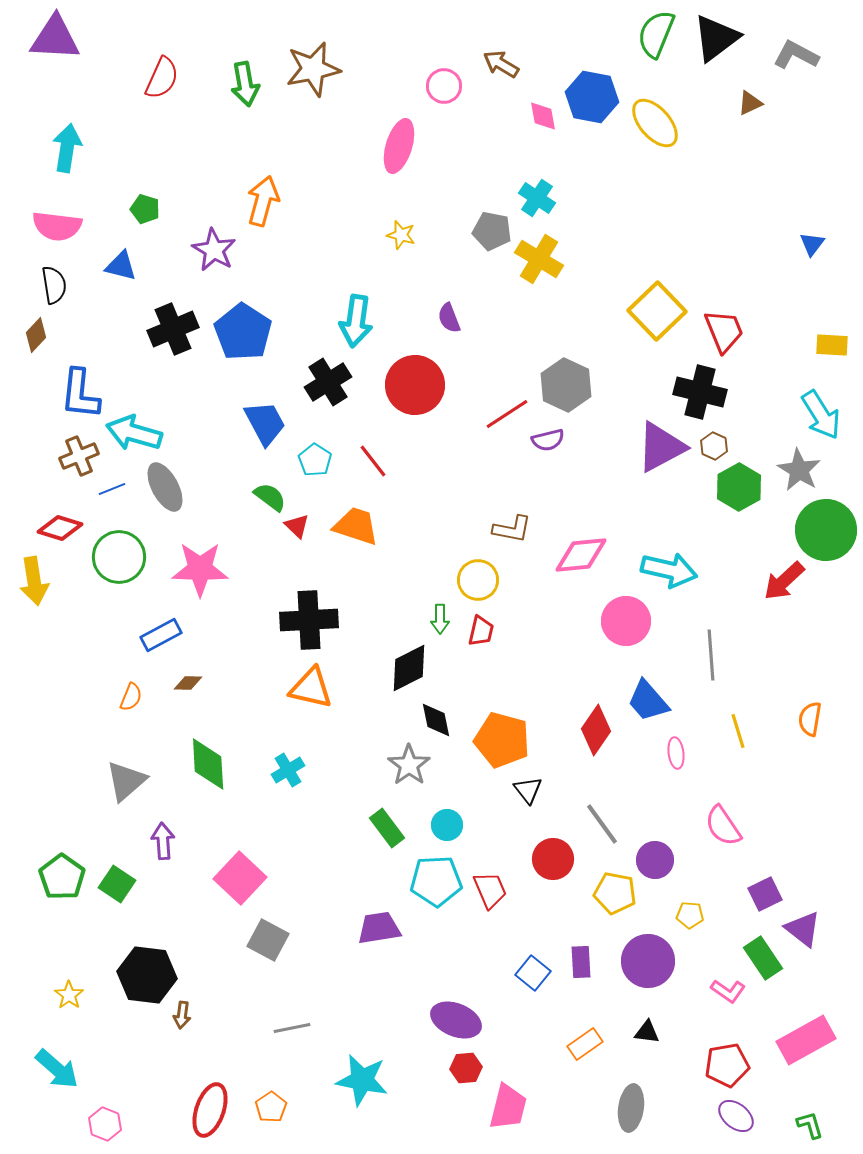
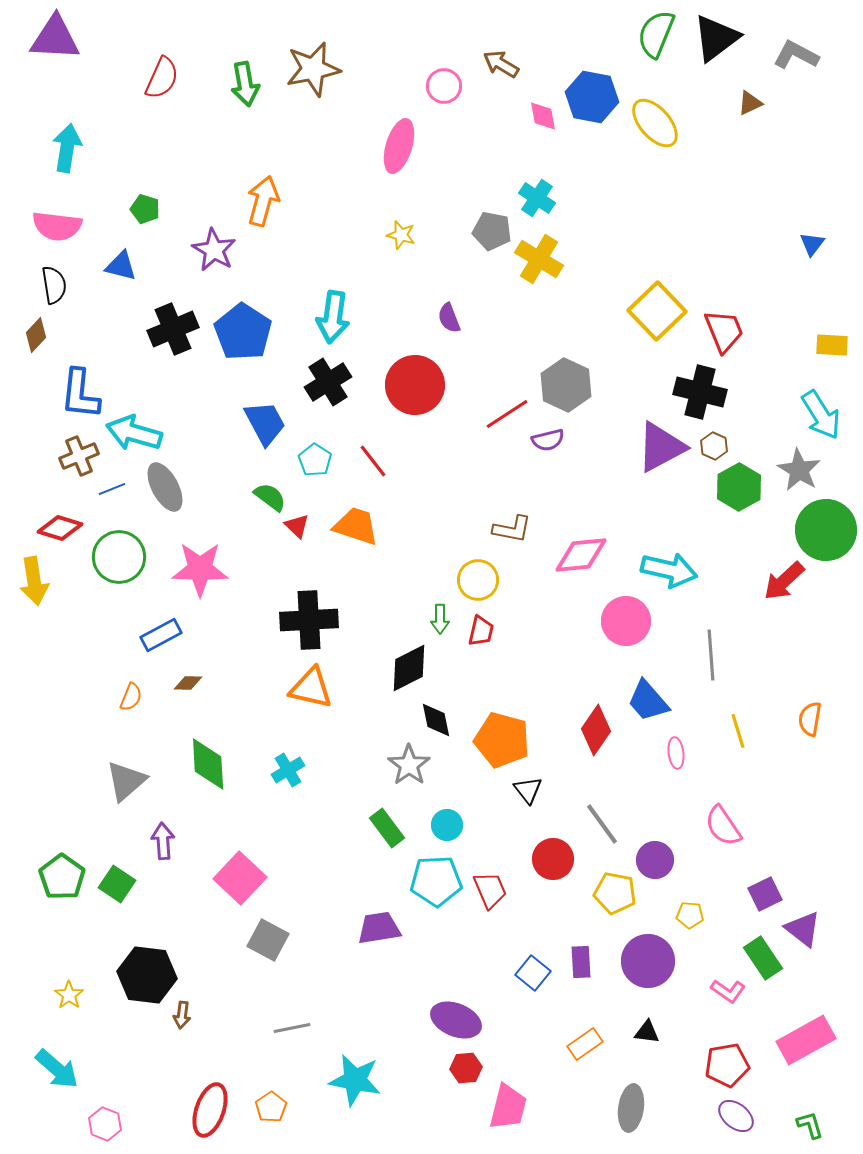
cyan arrow at (356, 321): moved 23 px left, 4 px up
cyan star at (362, 1080): moved 7 px left
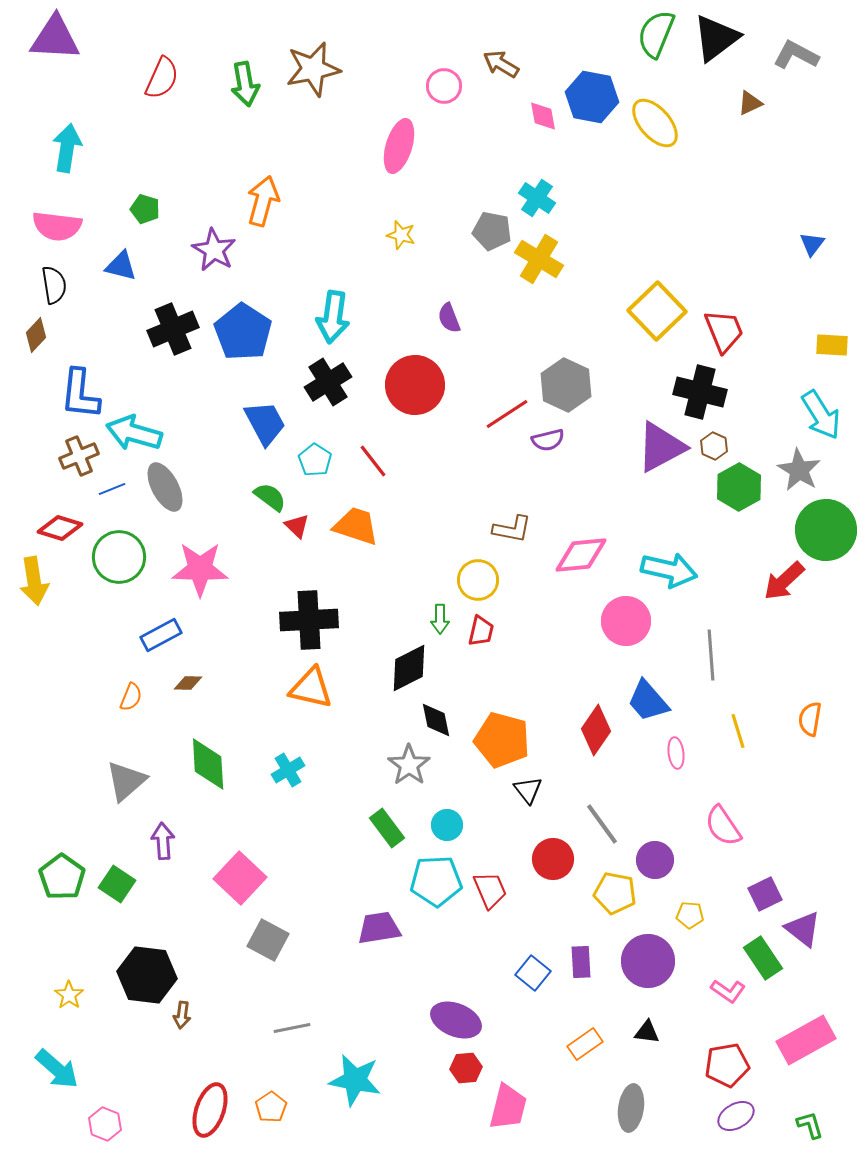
purple ellipse at (736, 1116): rotated 69 degrees counterclockwise
